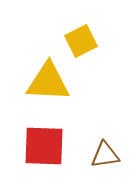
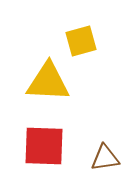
yellow square: rotated 12 degrees clockwise
brown triangle: moved 3 px down
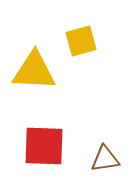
yellow triangle: moved 14 px left, 11 px up
brown triangle: moved 1 px down
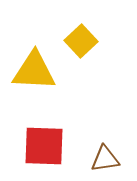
yellow square: rotated 28 degrees counterclockwise
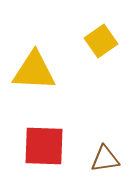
yellow square: moved 20 px right; rotated 8 degrees clockwise
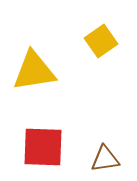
yellow triangle: rotated 12 degrees counterclockwise
red square: moved 1 px left, 1 px down
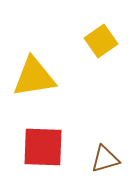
yellow triangle: moved 6 px down
brown triangle: rotated 8 degrees counterclockwise
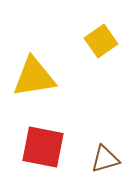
red square: rotated 9 degrees clockwise
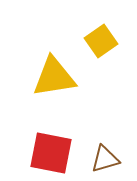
yellow triangle: moved 20 px right
red square: moved 8 px right, 6 px down
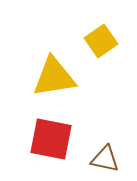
red square: moved 14 px up
brown triangle: rotated 28 degrees clockwise
